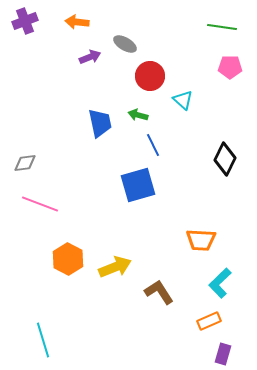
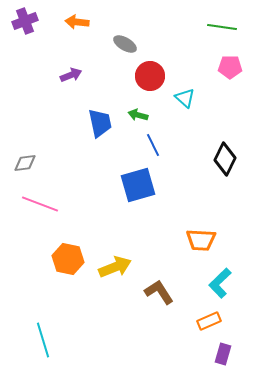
purple arrow: moved 19 px left, 18 px down
cyan triangle: moved 2 px right, 2 px up
orange hexagon: rotated 16 degrees counterclockwise
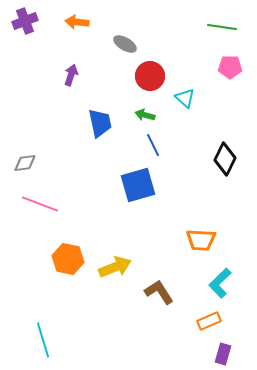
purple arrow: rotated 50 degrees counterclockwise
green arrow: moved 7 px right
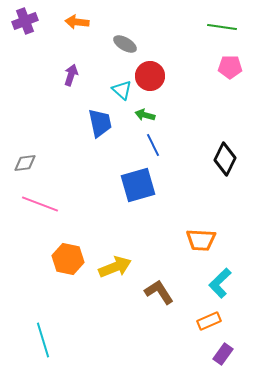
cyan triangle: moved 63 px left, 8 px up
purple rectangle: rotated 20 degrees clockwise
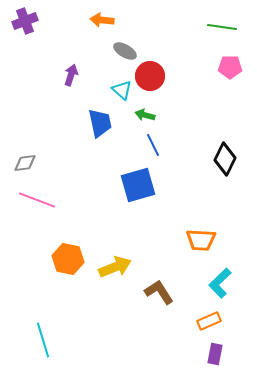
orange arrow: moved 25 px right, 2 px up
gray ellipse: moved 7 px down
pink line: moved 3 px left, 4 px up
purple rectangle: moved 8 px left; rotated 25 degrees counterclockwise
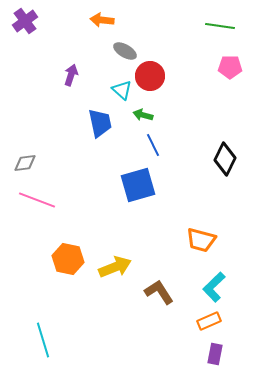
purple cross: rotated 15 degrees counterclockwise
green line: moved 2 px left, 1 px up
green arrow: moved 2 px left
orange trapezoid: rotated 12 degrees clockwise
cyan L-shape: moved 6 px left, 4 px down
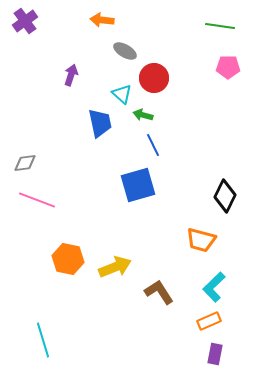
pink pentagon: moved 2 px left
red circle: moved 4 px right, 2 px down
cyan triangle: moved 4 px down
black diamond: moved 37 px down
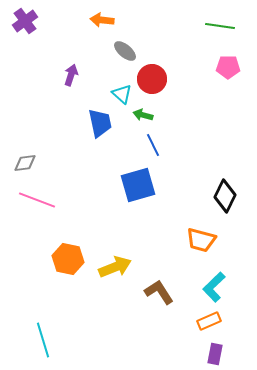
gray ellipse: rotated 10 degrees clockwise
red circle: moved 2 px left, 1 px down
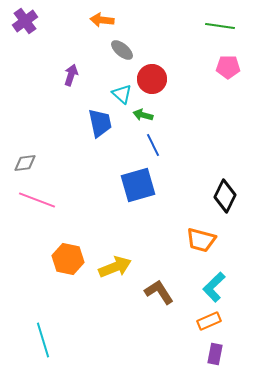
gray ellipse: moved 3 px left, 1 px up
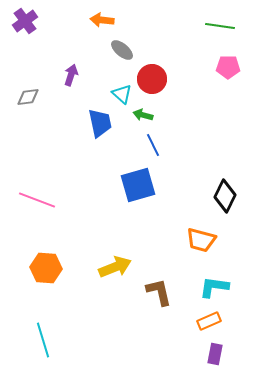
gray diamond: moved 3 px right, 66 px up
orange hexagon: moved 22 px left, 9 px down; rotated 8 degrees counterclockwise
cyan L-shape: rotated 52 degrees clockwise
brown L-shape: rotated 20 degrees clockwise
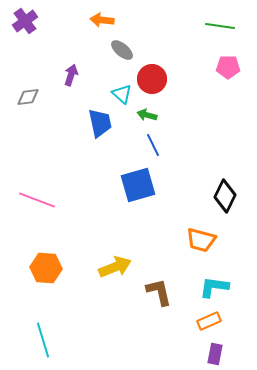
green arrow: moved 4 px right
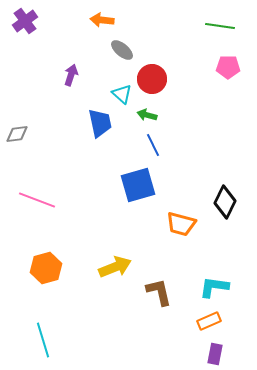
gray diamond: moved 11 px left, 37 px down
black diamond: moved 6 px down
orange trapezoid: moved 20 px left, 16 px up
orange hexagon: rotated 20 degrees counterclockwise
